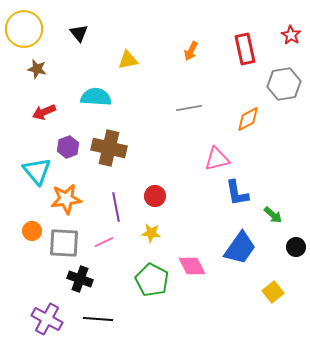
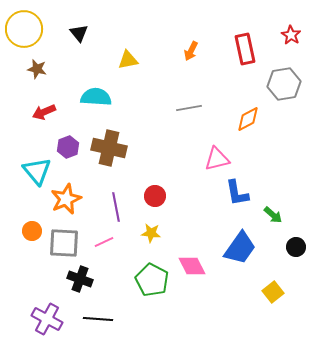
orange star: rotated 16 degrees counterclockwise
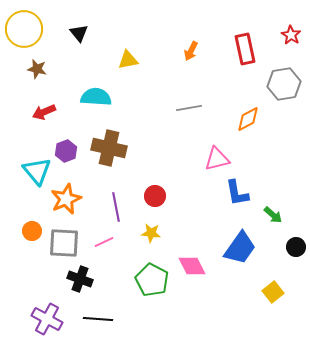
purple hexagon: moved 2 px left, 4 px down
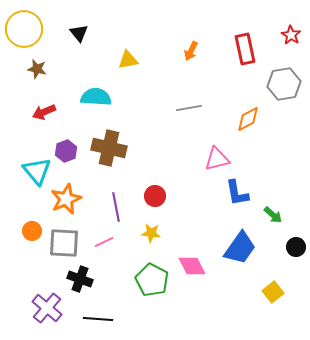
purple cross: moved 11 px up; rotated 12 degrees clockwise
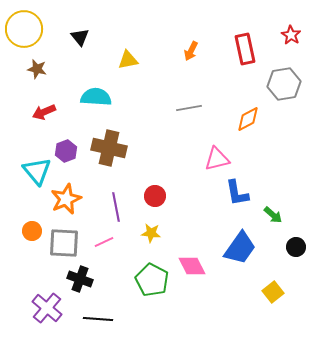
black triangle: moved 1 px right, 4 px down
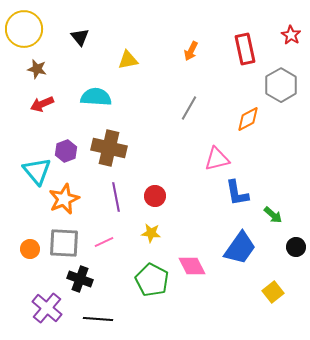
gray hexagon: moved 3 px left, 1 px down; rotated 20 degrees counterclockwise
gray line: rotated 50 degrees counterclockwise
red arrow: moved 2 px left, 8 px up
orange star: moved 2 px left
purple line: moved 10 px up
orange circle: moved 2 px left, 18 px down
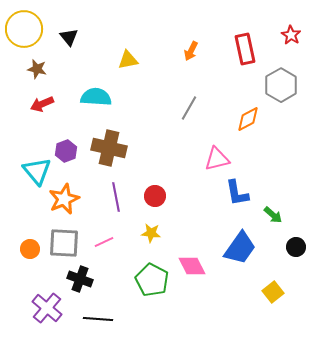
black triangle: moved 11 px left
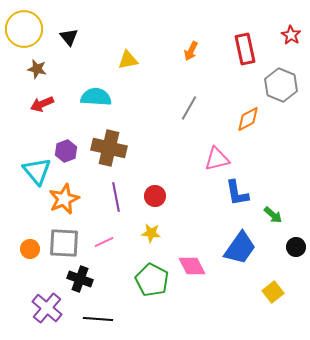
gray hexagon: rotated 8 degrees counterclockwise
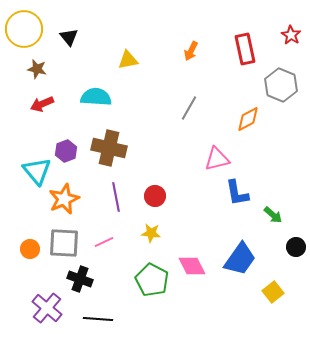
blue trapezoid: moved 11 px down
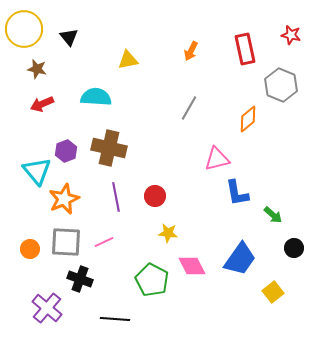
red star: rotated 18 degrees counterclockwise
orange diamond: rotated 12 degrees counterclockwise
yellow star: moved 17 px right
gray square: moved 2 px right, 1 px up
black circle: moved 2 px left, 1 px down
black line: moved 17 px right
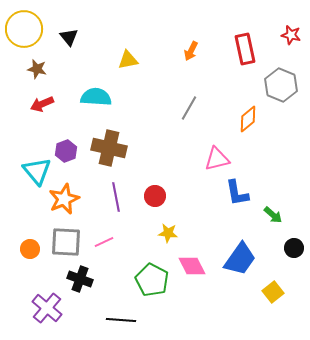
black line: moved 6 px right, 1 px down
